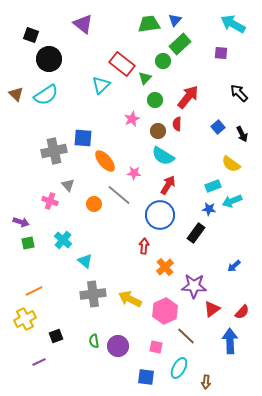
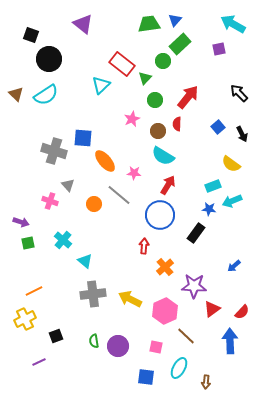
purple square at (221, 53): moved 2 px left, 4 px up; rotated 16 degrees counterclockwise
gray cross at (54, 151): rotated 30 degrees clockwise
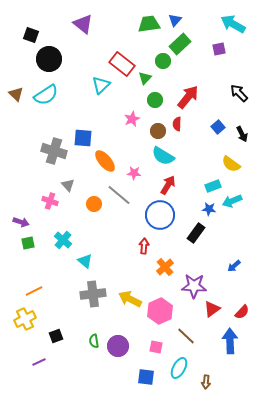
pink hexagon at (165, 311): moved 5 px left
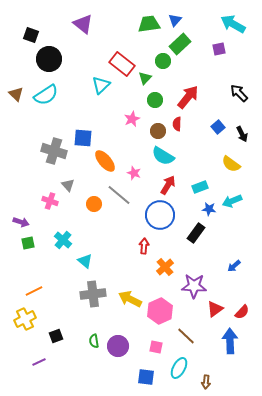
pink star at (134, 173): rotated 16 degrees clockwise
cyan rectangle at (213, 186): moved 13 px left, 1 px down
red triangle at (212, 309): moved 3 px right
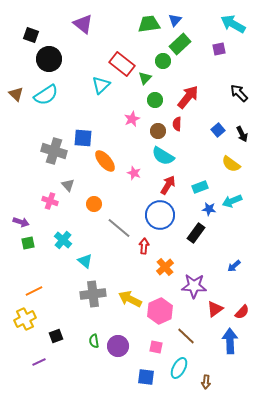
blue square at (218, 127): moved 3 px down
gray line at (119, 195): moved 33 px down
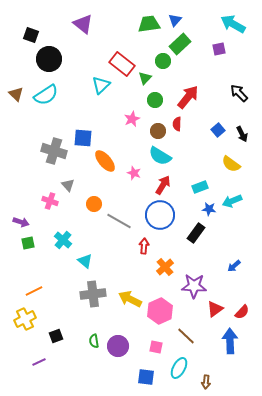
cyan semicircle at (163, 156): moved 3 px left
red arrow at (168, 185): moved 5 px left
gray line at (119, 228): moved 7 px up; rotated 10 degrees counterclockwise
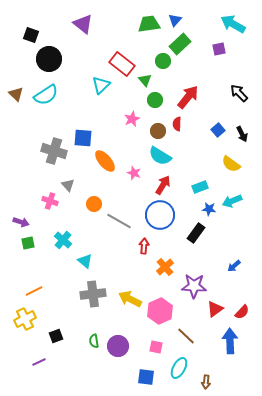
green triangle at (145, 78): moved 2 px down; rotated 24 degrees counterclockwise
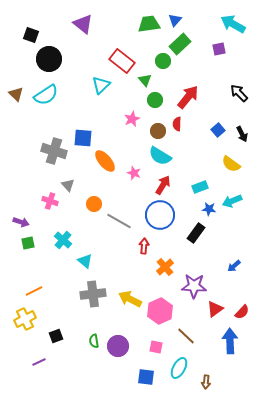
red rectangle at (122, 64): moved 3 px up
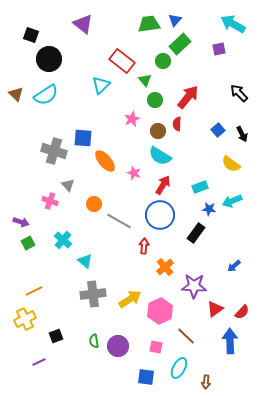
green square at (28, 243): rotated 16 degrees counterclockwise
yellow arrow at (130, 299): rotated 120 degrees clockwise
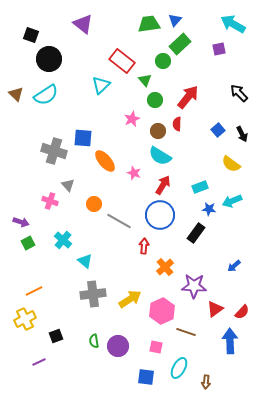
pink hexagon at (160, 311): moved 2 px right
brown line at (186, 336): moved 4 px up; rotated 24 degrees counterclockwise
